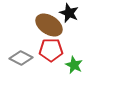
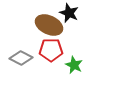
brown ellipse: rotated 8 degrees counterclockwise
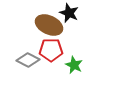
gray diamond: moved 7 px right, 2 px down
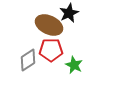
black star: rotated 24 degrees clockwise
gray diamond: rotated 60 degrees counterclockwise
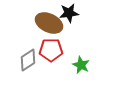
black star: rotated 18 degrees clockwise
brown ellipse: moved 2 px up
green star: moved 7 px right
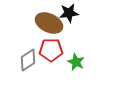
green star: moved 5 px left, 3 px up
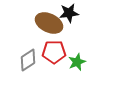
red pentagon: moved 3 px right, 2 px down
green star: moved 1 px right; rotated 24 degrees clockwise
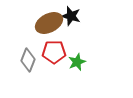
black star: moved 2 px right, 3 px down; rotated 24 degrees clockwise
brown ellipse: rotated 52 degrees counterclockwise
gray diamond: rotated 35 degrees counterclockwise
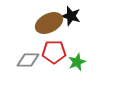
gray diamond: rotated 70 degrees clockwise
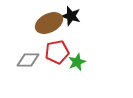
red pentagon: moved 3 px right; rotated 10 degrees counterclockwise
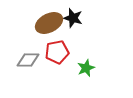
black star: moved 2 px right, 2 px down
green star: moved 9 px right, 6 px down
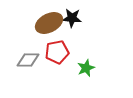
black star: moved 1 px left; rotated 12 degrees counterclockwise
